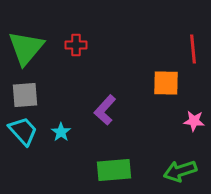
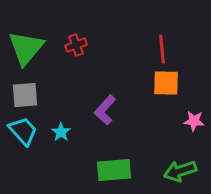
red cross: rotated 20 degrees counterclockwise
red line: moved 31 px left
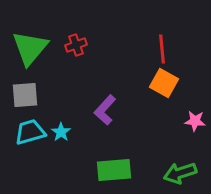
green triangle: moved 4 px right
orange square: moved 2 px left; rotated 28 degrees clockwise
pink star: moved 1 px right
cyan trapezoid: moved 7 px right, 1 px down; rotated 64 degrees counterclockwise
green arrow: moved 2 px down
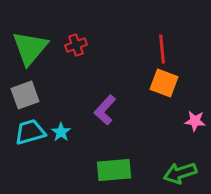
orange square: rotated 8 degrees counterclockwise
gray square: rotated 16 degrees counterclockwise
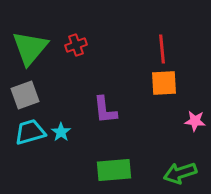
orange square: rotated 24 degrees counterclockwise
purple L-shape: rotated 48 degrees counterclockwise
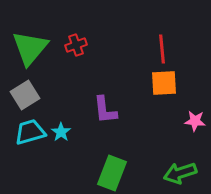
gray square: rotated 12 degrees counterclockwise
green rectangle: moved 2 px left, 3 px down; rotated 64 degrees counterclockwise
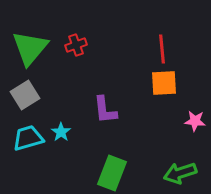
cyan trapezoid: moved 2 px left, 6 px down
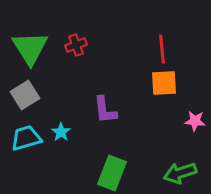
green triangle: rotated 12 degrees counterclockwise
cyan trapezoid: moved 2 px left
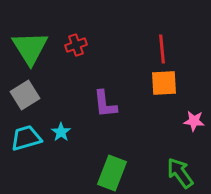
purple L-shape: moved 6 px up
pink star: moved 1 px left
green arrow: rotated 72 degrees clockwise
